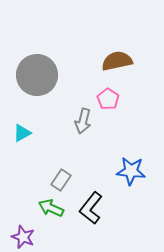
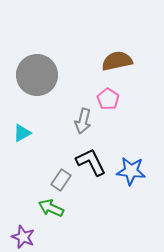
black L-shape: moved 46 px up; rotated 116 degrees clockwise
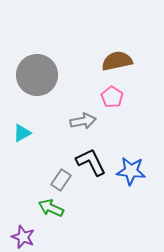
pink pentagon: moved 4 px right, 2 px up
gray arrow: rotated 115 degrees counterclockwise
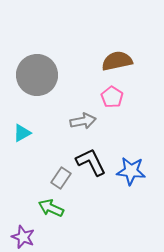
gray rectangle: moved 2 px up
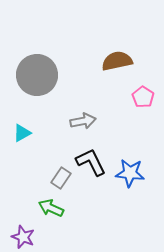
pink pentagon: moved 31 px right
blue star: moved 1 px left, 2 px down
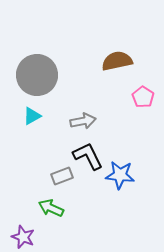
cyan triangle: moved 10 px right, 17 px up
black L-shape: moved 3 px left, 6 px up
blue star: moved 10 px left, 2 px down
gray rectangle: moved 1 px right, 2 px up; rotated 35 degrees clockwise
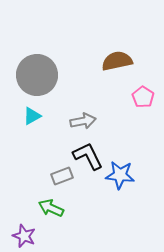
purple star: moved 1 px right, 1 px up
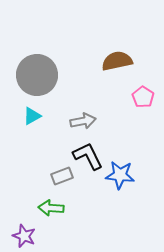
green arrow: rotated 20 degrees counterclockwise
